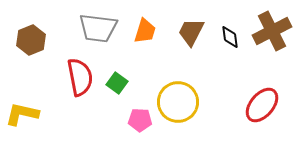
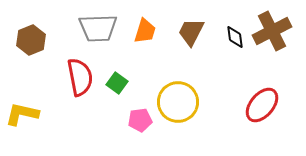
gray trapezoid: rotated 9 degrees counterclockwise
black diamond: moved 5 px right
pink pentagon: rotated 10 degrees counterclockwise
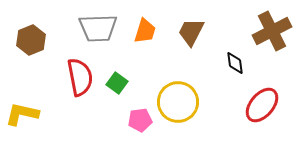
black diamond: moved 26 px down
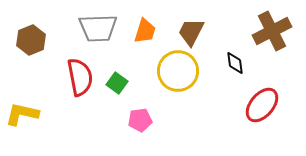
yellow circle: moved 31 px up
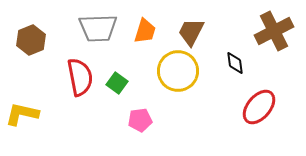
brown cross: moved 2 px right
red ellipse: moved 3 px left, 2 px down
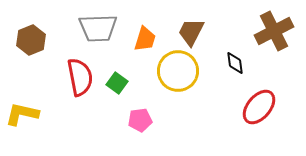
orange trapezoid: moved 8 px down
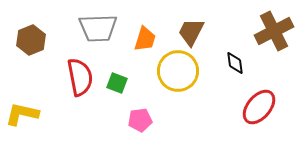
green square: rotated 15 degrees counterclockwise
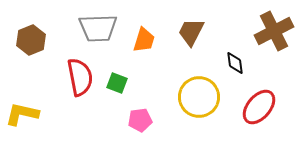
orange trapezoid: moved 1 px left, 1 px down
yellow circle: moved 21 px right, 26 px down
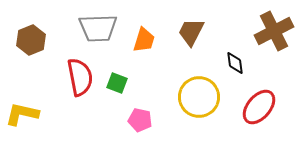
pink pentagon: rotated 20 degrees clockwise
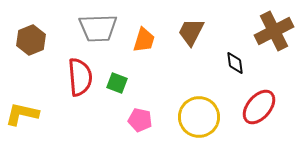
red semicircle: rotated 6 degrees clockwise
yellow circle: moved 20 px down
